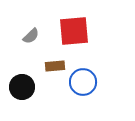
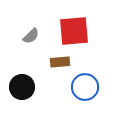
brown rectangle: moved 5 px right, 4 px up
blue circle: moved 2 px right, 5 px down
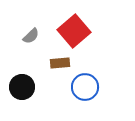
red square: rotated 36 degrees counterclockwise
brown rectangle: moved 1 px down
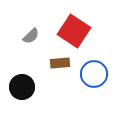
red square: rotated 16 degrees counterclockwise
blue circle: moved 9 px right, 13 px up
